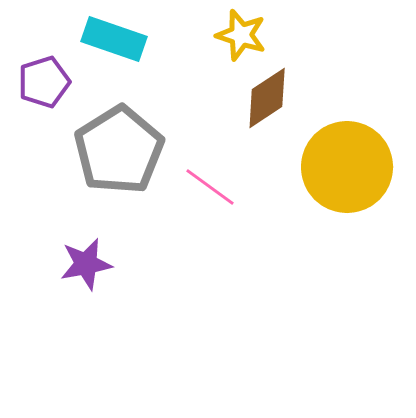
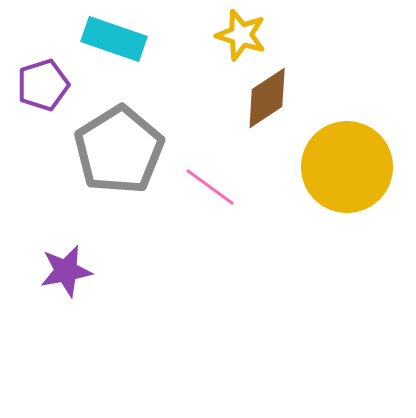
purple pentagon: moved 1 px left, 3 px down
purple star: moved 20 px left, 7 px down
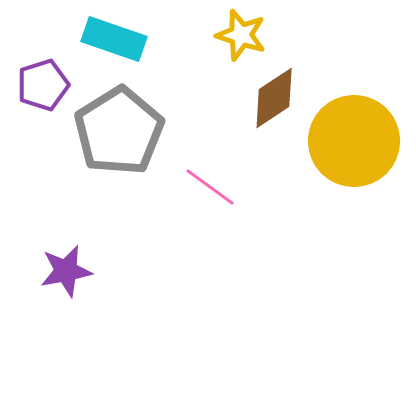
brown diamond: moved 7 px right
gray pentagon: moved 19 px up
yellow circle: moved 7 px right, 26 px up
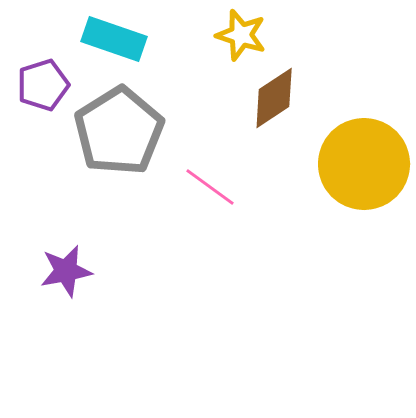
yellow circle: moved 10 px right, 23 px down
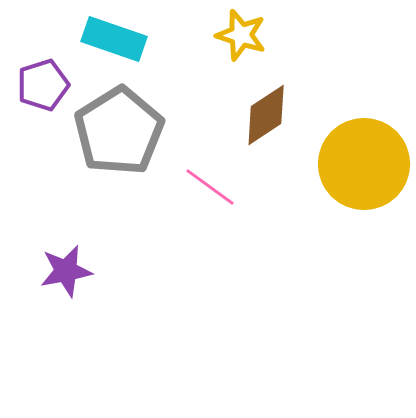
brown diamond: moved 8 px left, 17 px down
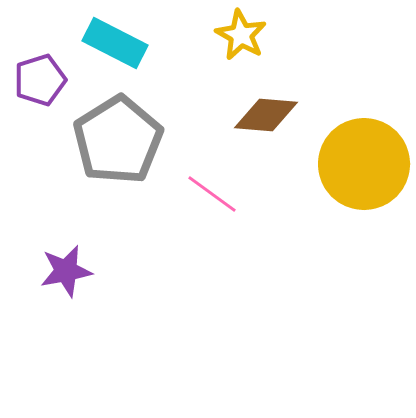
yellow star: rotated 12 degrees clockwise
cyan rectangle: moved 1 px right, 4 px down; rotated 8 degrees clockwise
purple pentagon: moved 3 px left, 5 px up
brown diamond: rotated 38 degrees clockwise
gray pentagon: moved 1 px left, 9 px down
pink line: moved 2 px right, 7 px down
